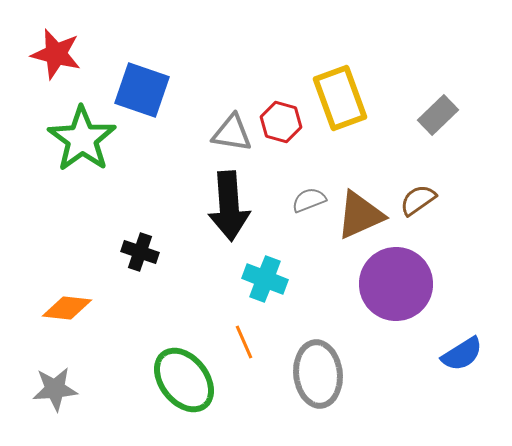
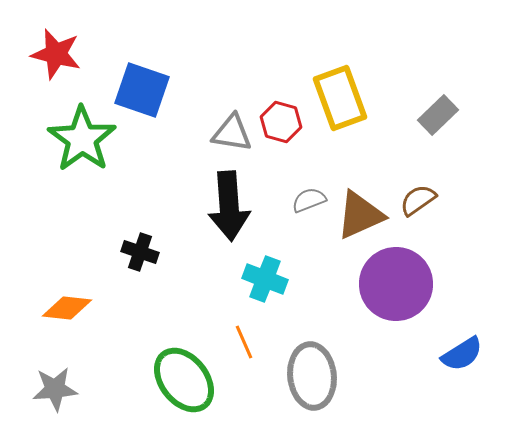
gray ellipse: moved 6 px left, 2 px down
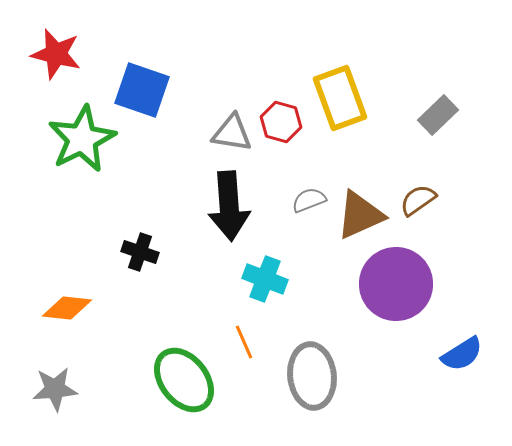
green star: rotated 10 degrees clockwise
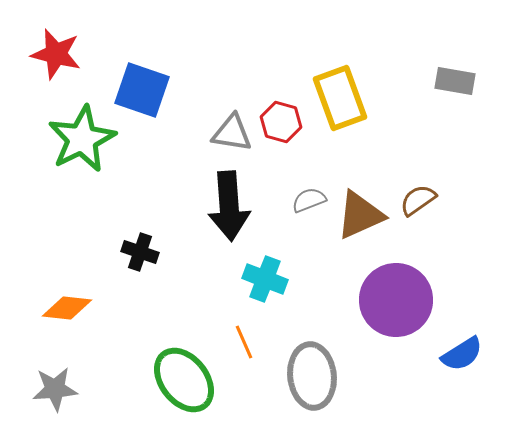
gray rectangle: moved 17 px right, 34 px up; rotated 54 degrees clockwise
purple circle: moved 16 px down
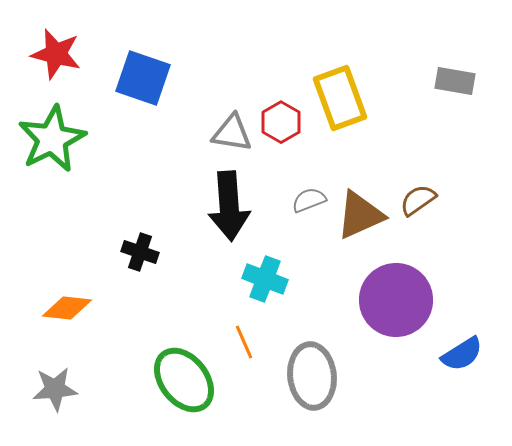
blue square: moved 1 px right, 12 px up
red hexagon: rotated 15 degrees clockwise
green star: moved 30 px left
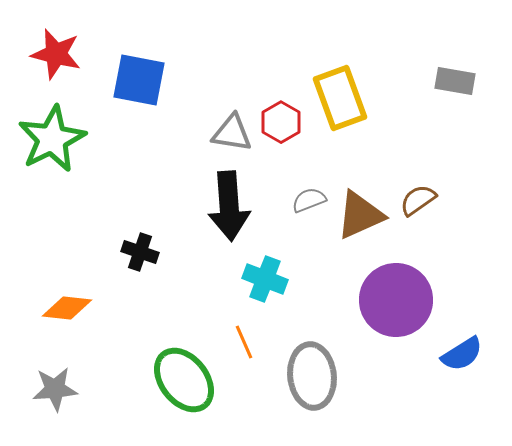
blue square: moved 4 px left, 2 px down; rotated 8 degrees counterclockwise
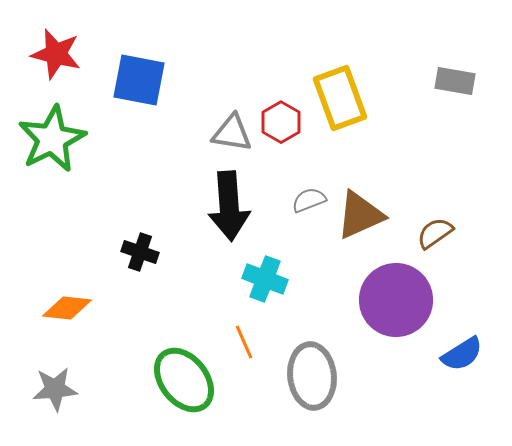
brown semicircle: moved 17 px right, 33 px down
